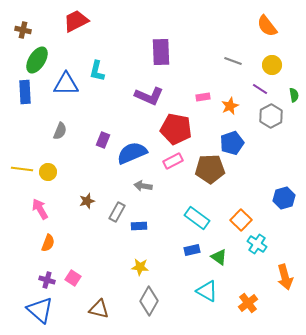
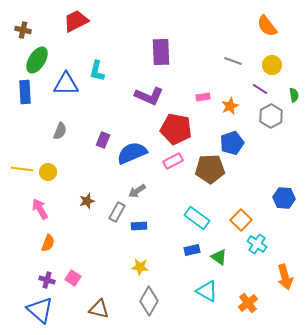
gray arrow at (143, 186): moved 6 px left, 5 px down; rotated 42 degrees counterclockwise
blue hexagon at (284, 198): rotated 20 degrees clockwise
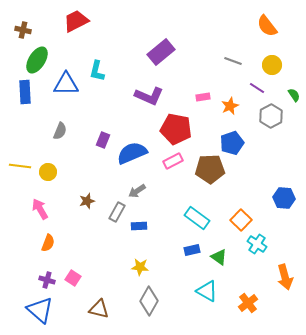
purple rectangle at (161, 52): rotated 52 degrees clockwise
purple line at (260, 89): moved 3 px left, 1 px up
green semicircle at (294, 95): rotated 24 degrees counterclockwise
yellow line at (22, 169): moved 2 px left, 3 px up
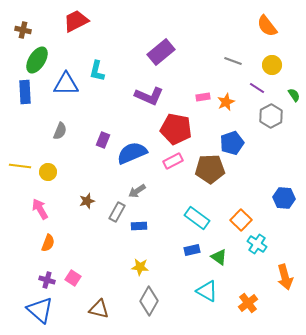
orange star at (230, 106): moved 4 px left, 4 px up
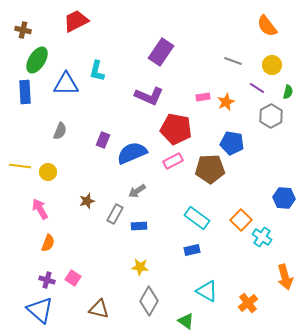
purple rectangle at (161, 52): rotated 16 degrees counterclockwise
green semicircle at (294, 95): moved 6 px left, 3 px up; rotated 48 degrees clockwise
blue pentagon at (232, 143): rotated 30 degrees clockwise
gray rectangle at (117, 212): moved 2 px left, 2 px down
cyan cross at (257, 244): moved 5 px right, 7 px up
green triangle at (219, 257): moved 33 px left, 64 px down
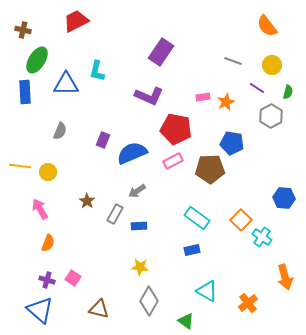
brown star at (87, 201): rotated 21 degrees counterclockwise
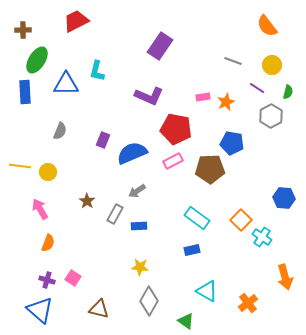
brown cross at (23, 30): rotated 14 degrees counterclockwise
purple rectangle at (161, 52): moved 1 px left, 6 px up
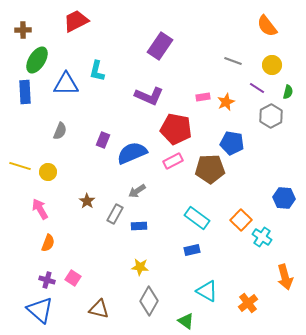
yellow line at (20, 166): rotated 10 degrees clockwise
